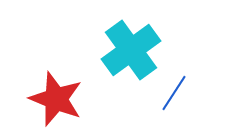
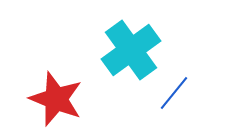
blue line: rotated 6 degrees clockwise
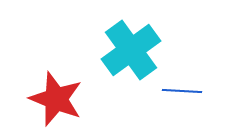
blue line: moved 8 px right, 2 px up; rotated 54 degrees clockwise
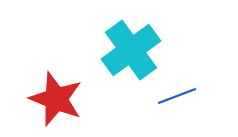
blue line: moved 5 px left, 5 px down; rotated 24 degrees counterclockwise
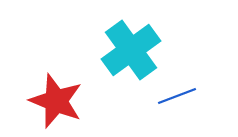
red star: moved 2 px down
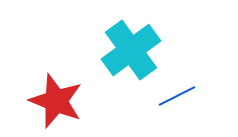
blue line: rotated 6 degrees counterclockwise
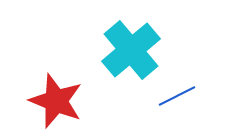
cyan cross: rotated 4 degrees counterclockwise
